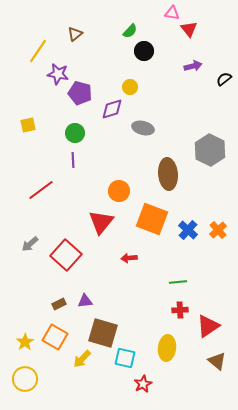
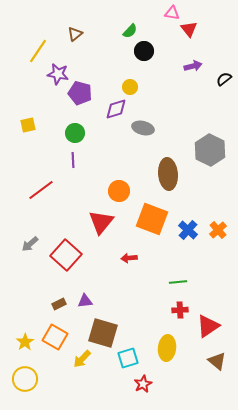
purple diamond at (112, 109): moved 4 px right
cyan square at (125, 358): moved 3 px right; rotated 30 degrees counterclockwise
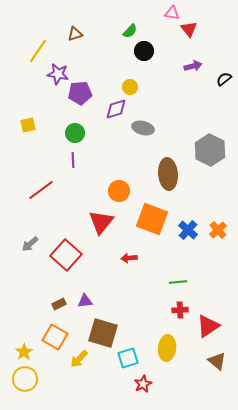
brown triangle at (75, 34): rotated 21 degrees clockwise
purple pentagon at (80, 93): rotated 20 degrees counterclockwise
yellow star at (25, 342): moved 1 px left, 10 px down
yellow arrow at (82, 359): moved 3 px left
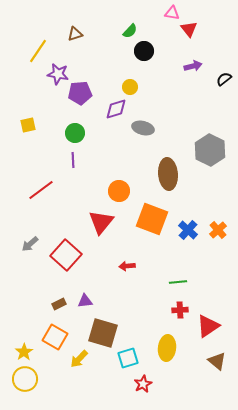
red arrow at (129, 258): moved 2 px left, 8 px down
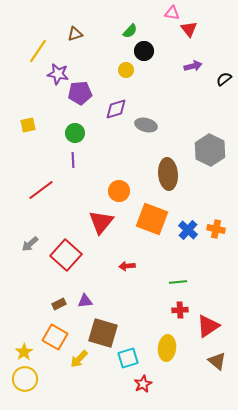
yellow circle at (130, 87): moved 4 px left, 17 px up
gray ellipse at (143, 128): moved 3 px right, 3 px up
orange cross at (218, 230): moved 2 px left, 1 px up; rotated 36 degrees counterclockwise
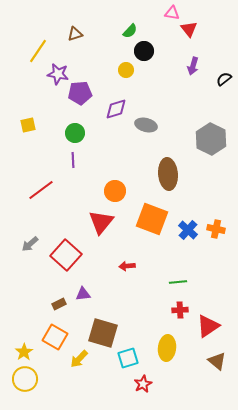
purple arrow at (193, 66): rotated 120 degrees clockwise
gray hexagon at (210, 150): moved 1 px right, 11 px up
orange circle at (119, 191): moved 4 px left
purple triangle at (85, 301): moved 2 px left, 7 px up
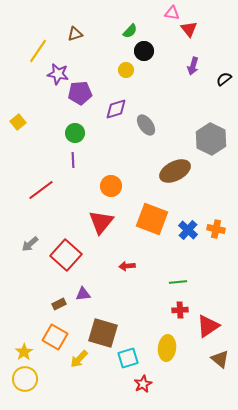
yellow square at (28, 125): moved 10 px left, 3 px up; rotated 28 degrees counterclockwise
gray ellipse at (146, 125): rotated 40 degrees clockwise
brown ellipse at (168, 174): moved 7 px right, 3 px up; rotated 68 degrees clockwise
orange circle at (115, 191): moved 4 px left, 5 px up
brown triangle at (217, 361): moved 3 px right, 2 px up
